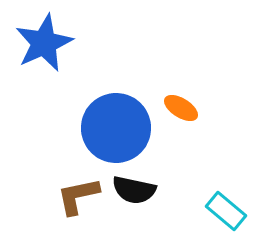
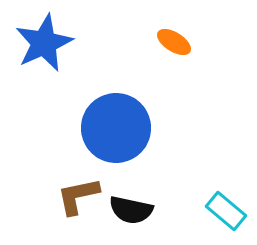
orange ellipse: moved 7 px left, 66 px up
black semicircle: moved 3 px left, 20 px down
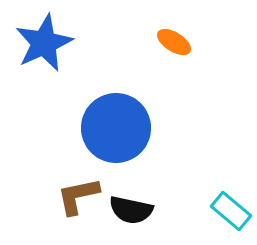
cyan rectangle: moved 5 px right
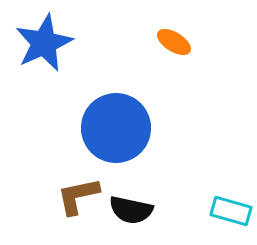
cyan rectangle: rotated 24 degrees counterclockwise
